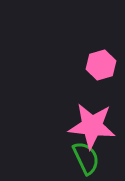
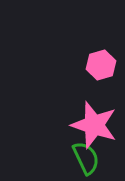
pink star: moved 2 px right, 1 px up; rotated 12 degrees clockwise
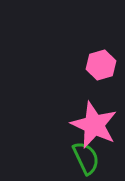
pink star: rotated 6 degrees clockwise
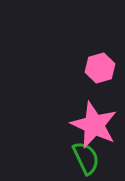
pink hexagon: moved 1 px left, 3 px down
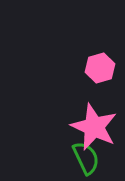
pink star: moved 2 px down
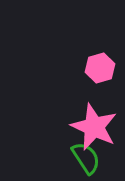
green semicircle: rotated 8 degrees counterclockwise
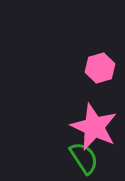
green semicircle: moved 2 px left
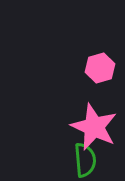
green semicircle: moved 1 px right, 2 px down; rotated 28 degrees clockwise
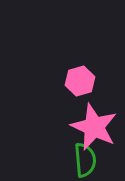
pink hexagon: moved 20 px left, 13 px down
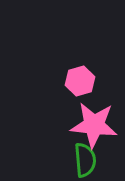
pink star: moved 2 px up; rotated 18 degrees counterclockwise
